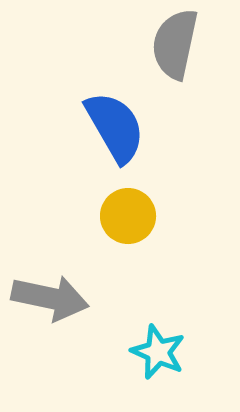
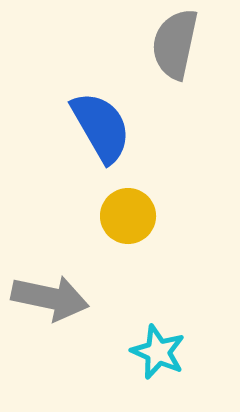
blue semicircle: moved 14 px left
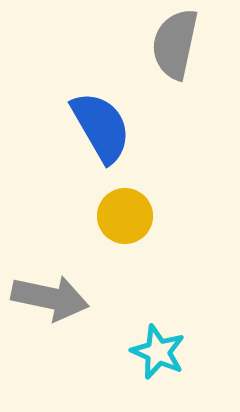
yellow circle: moved 3 px left
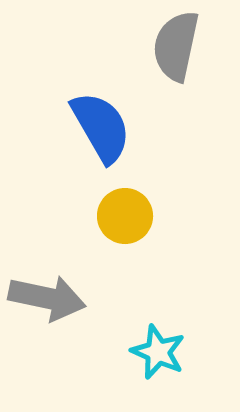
gray semicircle: moved 1 px right, 2 px down
gray arrow: moved 3 px left
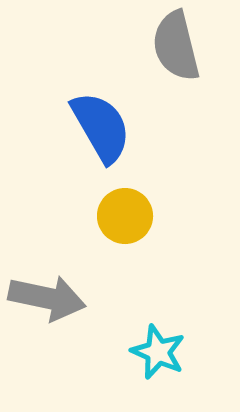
gray semicircle: rotated 26 degrees counterclockwise
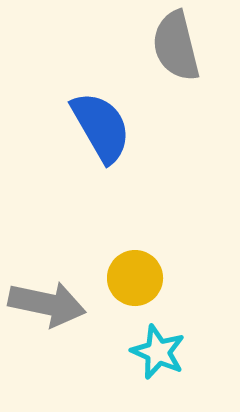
yellow circle: moved 10 px right, 62 px down
gray arrow: moved 6 px down
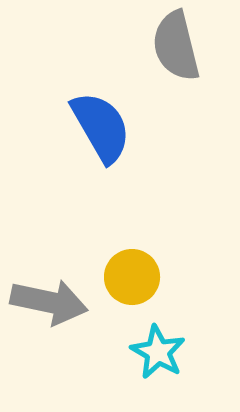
yellow circle: moved 3 px left, 1 px up
gray arrow: moved 2 px right, 2 px up
cyan star: rotated 6 degrees clockwise
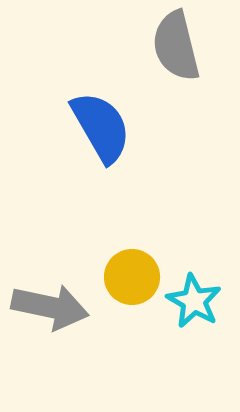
gray arrow: moved 1 px right, 5 px down
cyan star: moved 36 px right, 51 px up
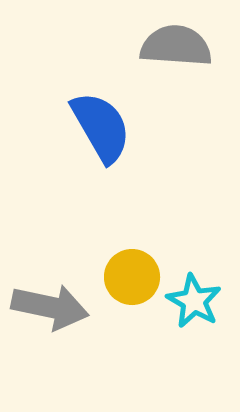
gray semicircle: rotated 108 degrees clockwise
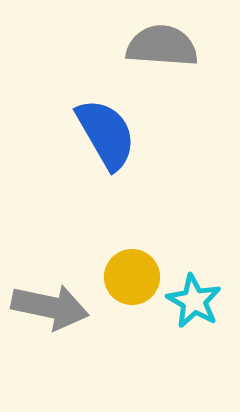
gray semicircle: moved 14 px left
blue semicircle: moved 5 px right, 7 px down
